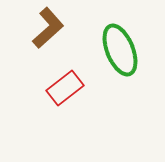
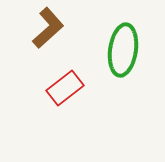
green ellipse: moved 3 px right; rotated 30 degrees clockwise
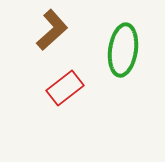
brown L-shape: moved 4 px right, 2 px down
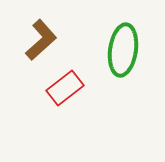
brown L-shape: moved 11 px left, 10 px down
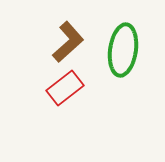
brown L-shape: moved 27 px right, 2 px down
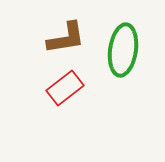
brown L-shape: moved 2 px left, 4 px up; rotated 33 degrees clockwise
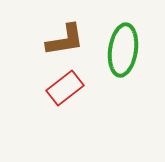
brown L-shape: moved 1 px left, 2 px down
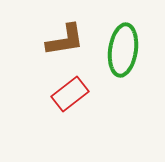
red rectangle: moved 5 px right, 6 px down
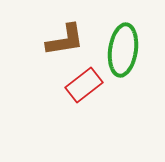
red rectangle: moved 14 px right, 9 px up
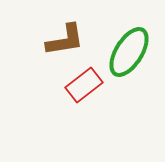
green ellipse: moved 6 px right, 2 px down; rotated 24 degrees clockwise
